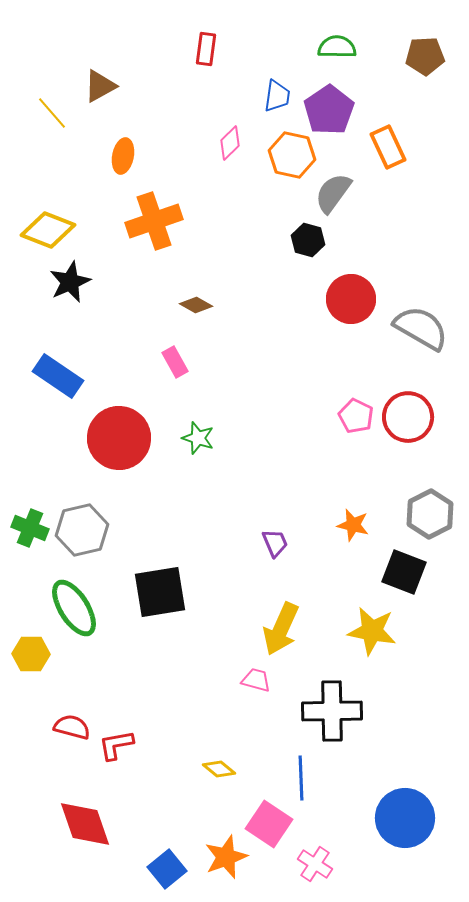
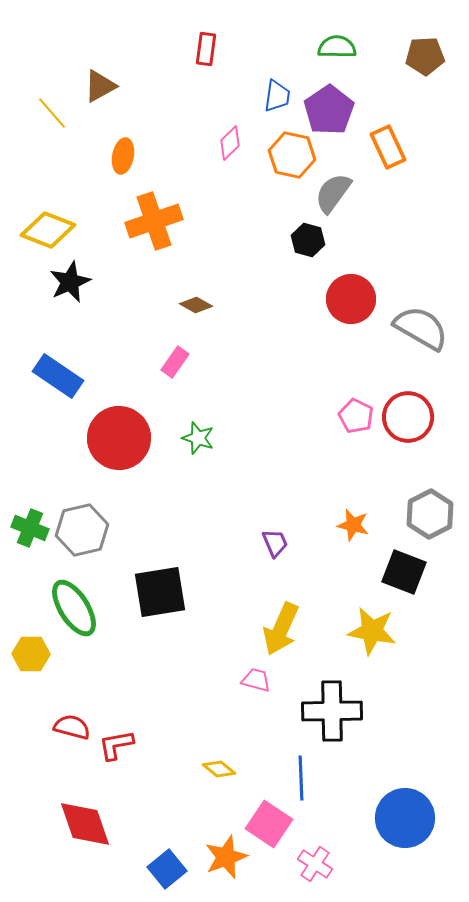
pink rectangle at (175, 362): rotated 64 degrees clockwise
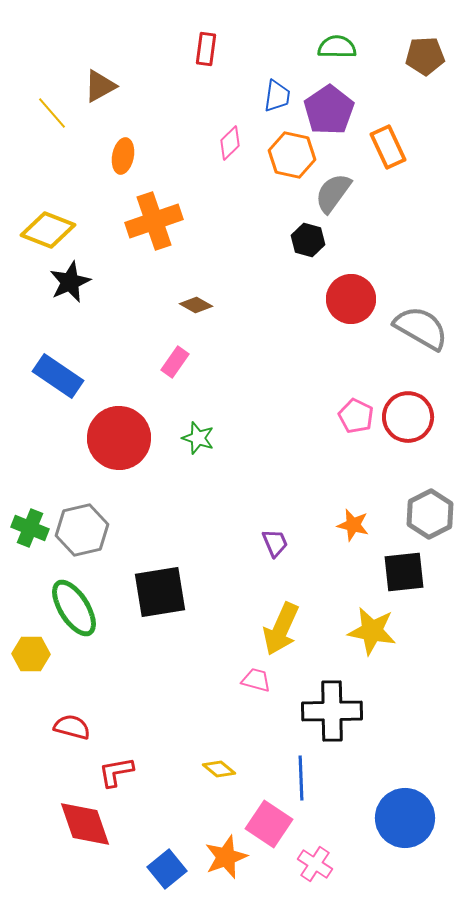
black square at (404, 572): rotated 27 degrees counterclockwise
red L-shape at (116, 745): moved 27 px down
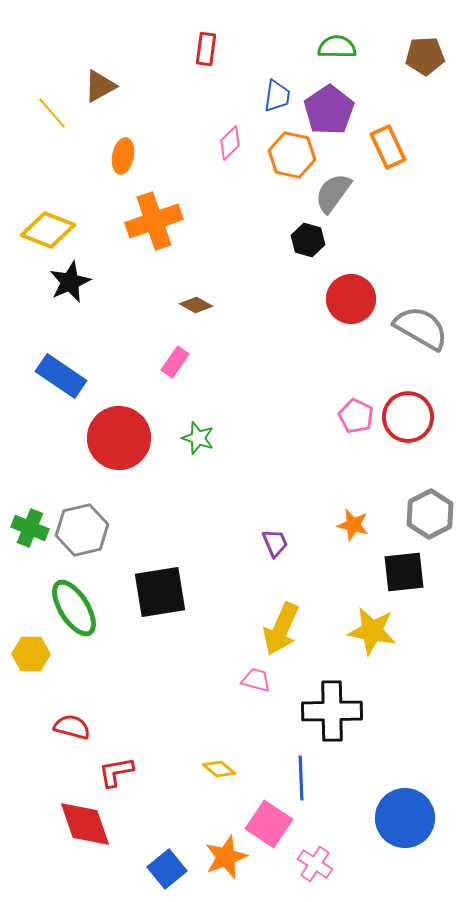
blue rectangle at (58, 376): moved 3 px right
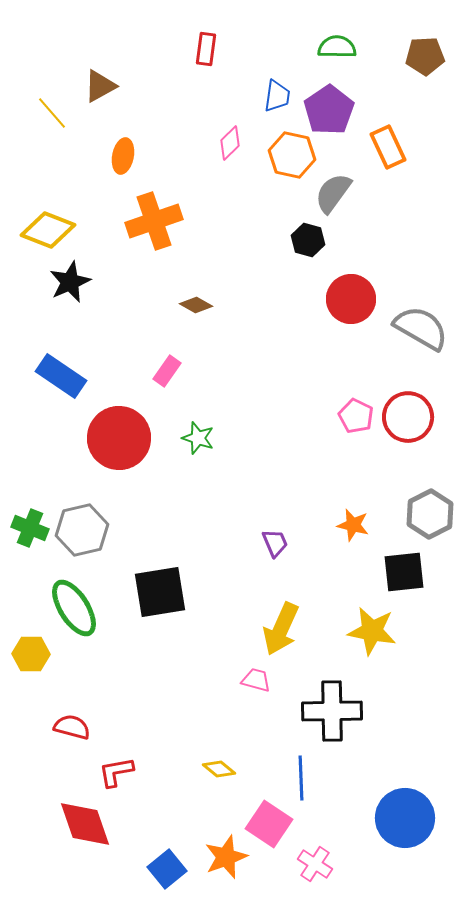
pink rectangle at (175, 362): moved 8 px left, 9 px down
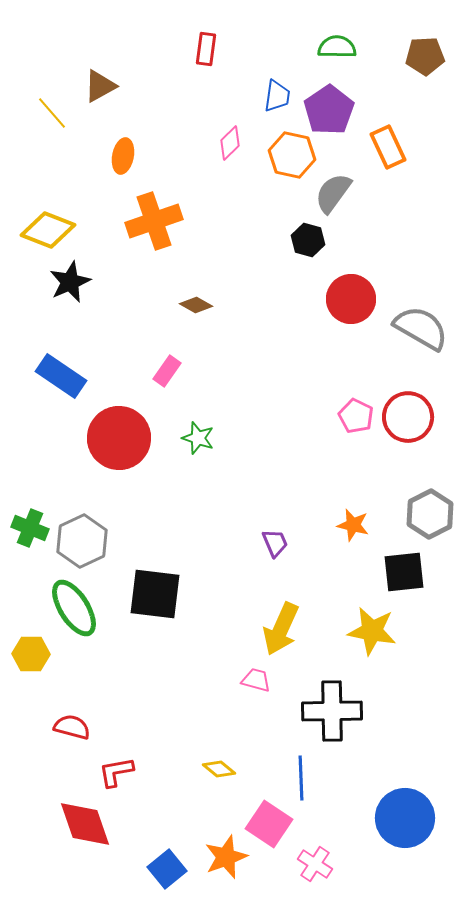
gray hexagon at (82, 530): moved 11 px down; rotated 12 degrees counterclockwise
black square at (160, 592): moved 5 px left, 2 px down; rotated 16 degrees clockwise
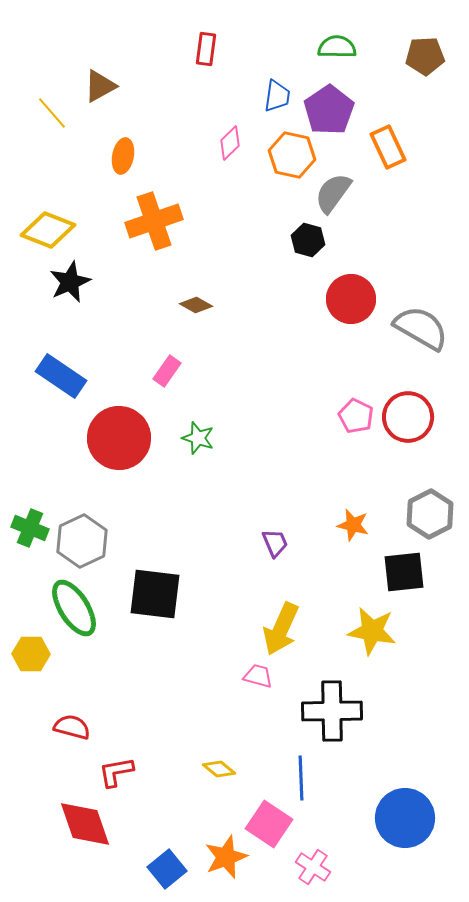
pink trapezoid at (256, 680): moved 2 px right, 4 px up
pink cross at (315, 864): moved 2 px left, 3 px down
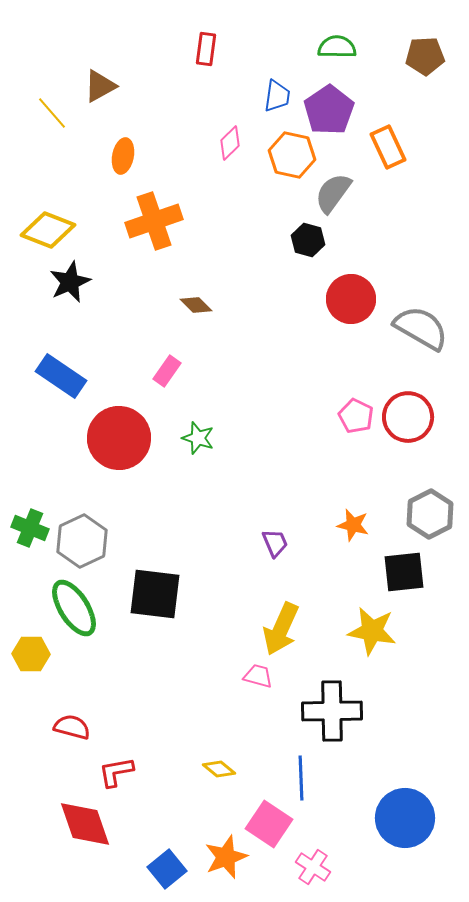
brown diamond at (196, 305): rotated 16 degrees clockwise
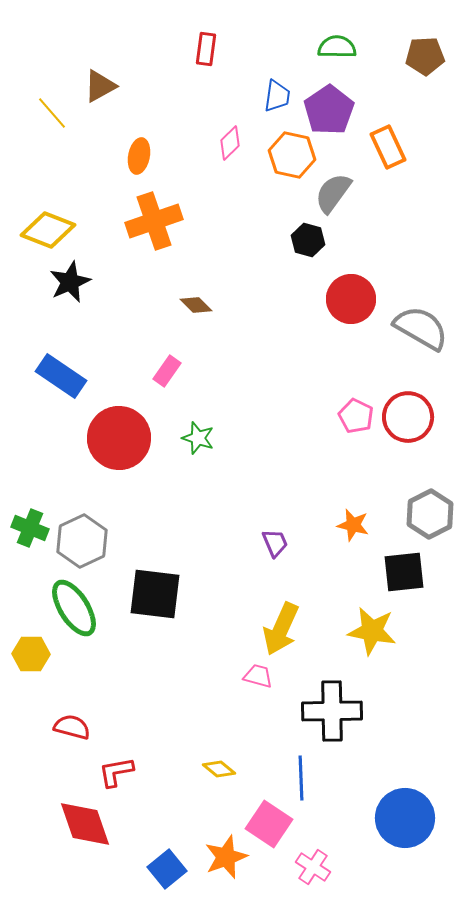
orange ellipse at (123, 156): moved 16 px right
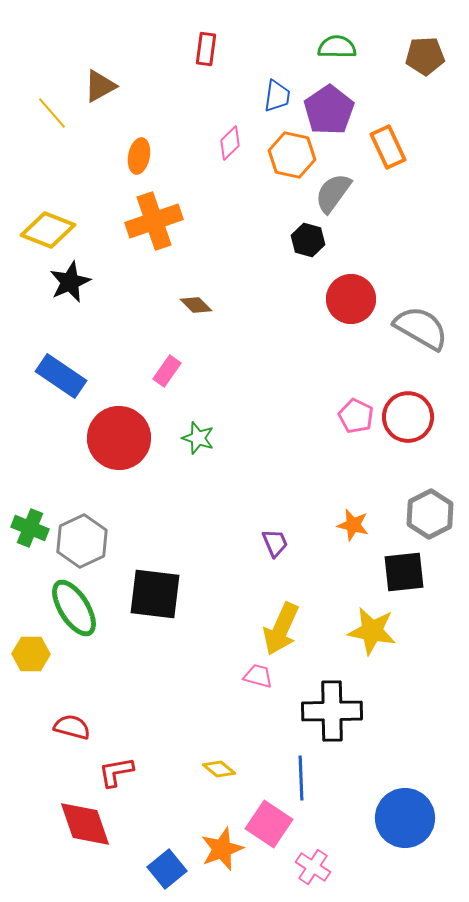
orange star at (226, 857): moved 4 px left, 8 px up
